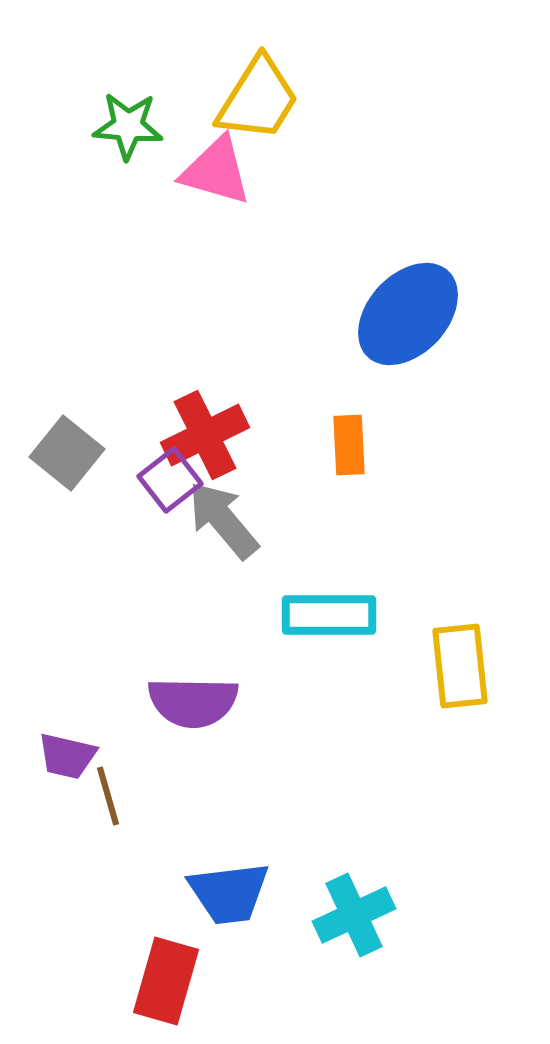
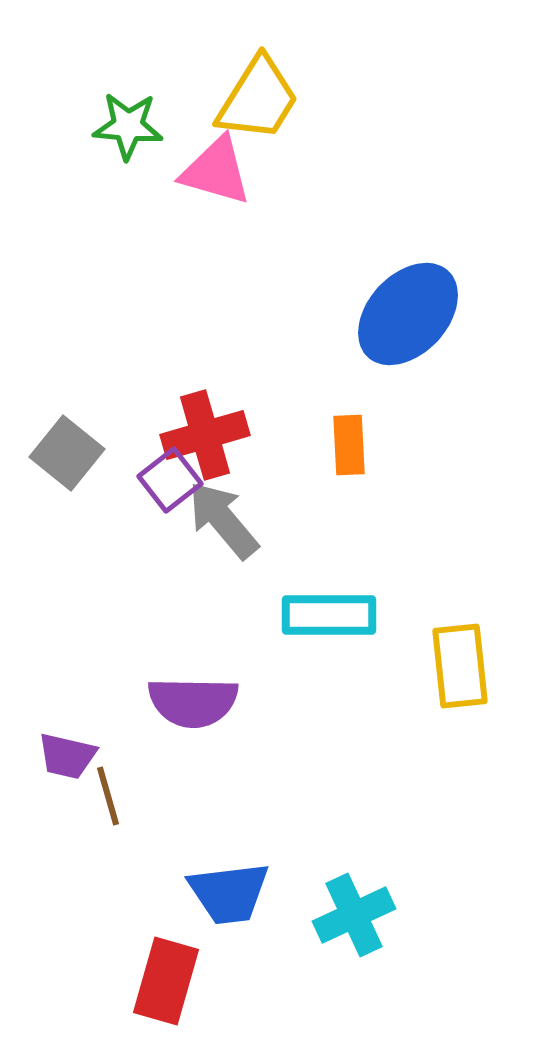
red cross: rotated 10 degrees clockwise
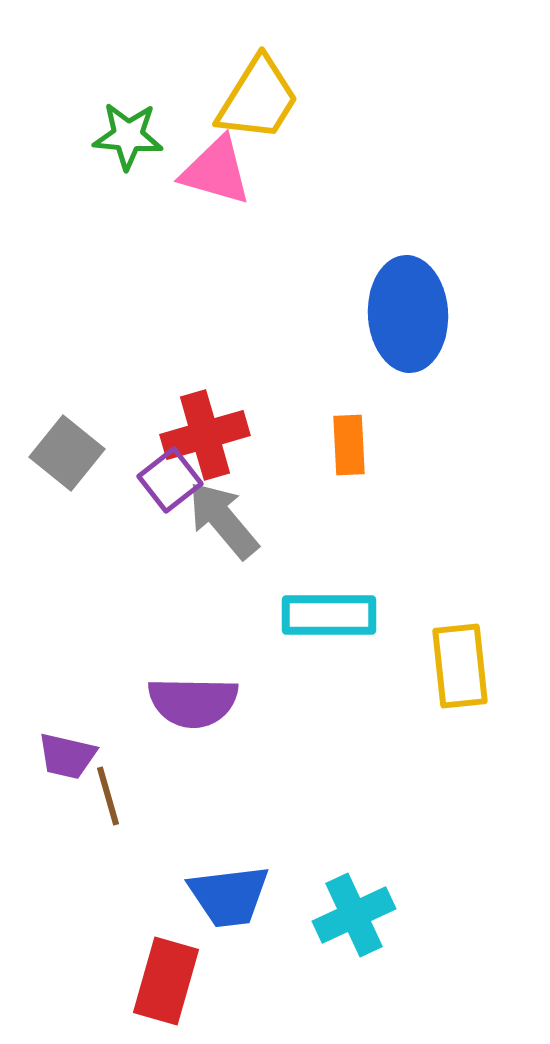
green star: moved 10 px down
blue ellipse: rotated 46 degrees counterclockwise
blue trapezoid: moved 3 px down
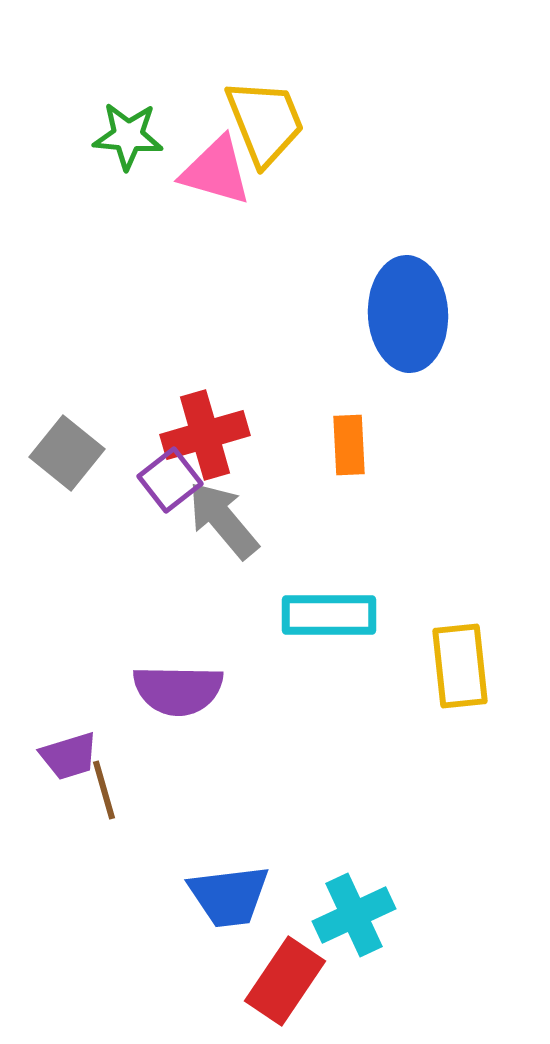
yellow trapezoid: moved 7 px right, 23 px down; rotated 54 degrees counterclockwise
purple semicircle: moved 15 px left, 12 px up
purple trapezoid: moved 2 px right; rotated 30 degrees counterclockwise
brown line: moved 4 px left, 6 px up
red rectangle: moved 119 px right; rotated 18 degrees clockwise
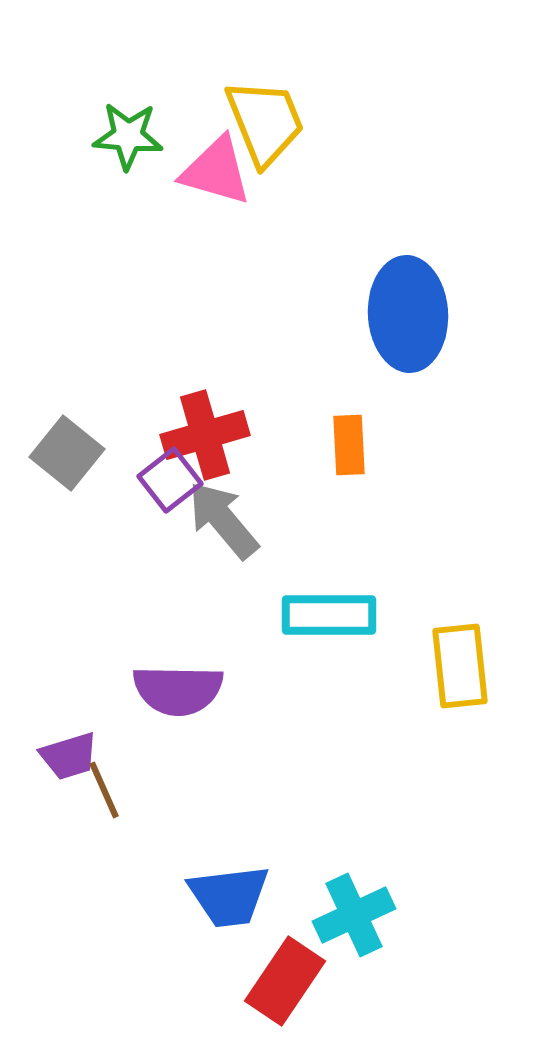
brown line: rotated 8 degrees counterclockwise
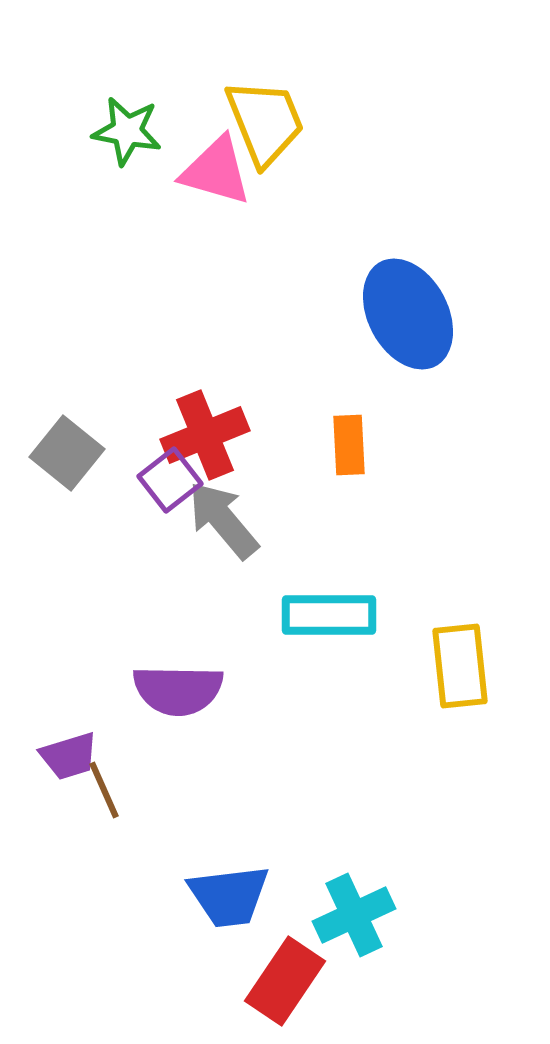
green star: moved 1 px left, 5 px up; rotated 6 degrees clockwise
blue ellipse: rotated 25 degrees counterclockwise
red cross: rotated 6 degrees counterclockwise
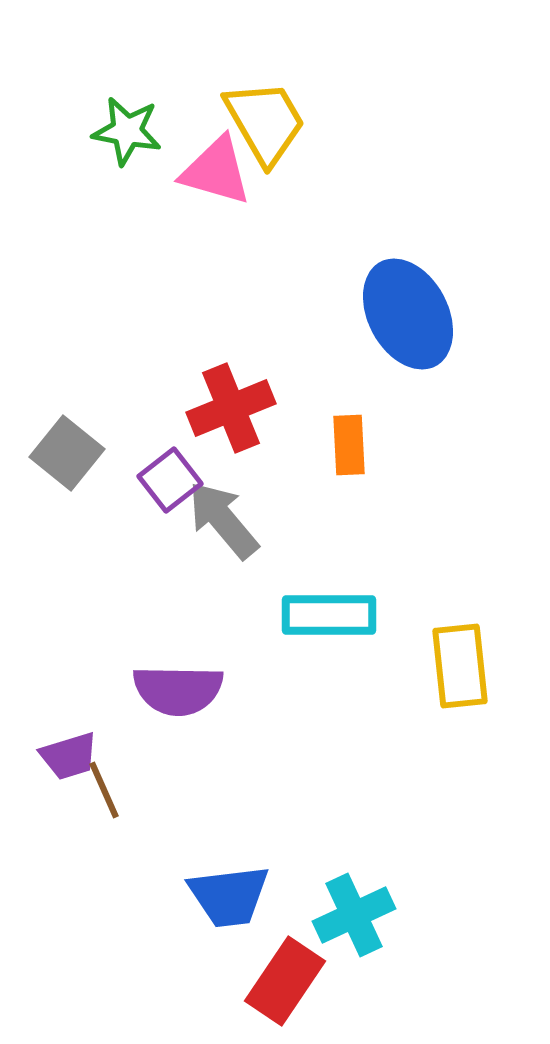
yellow trapezoid: rotated 8 degrees counterclockwise
red cross: moved 26 px right, 27 px up
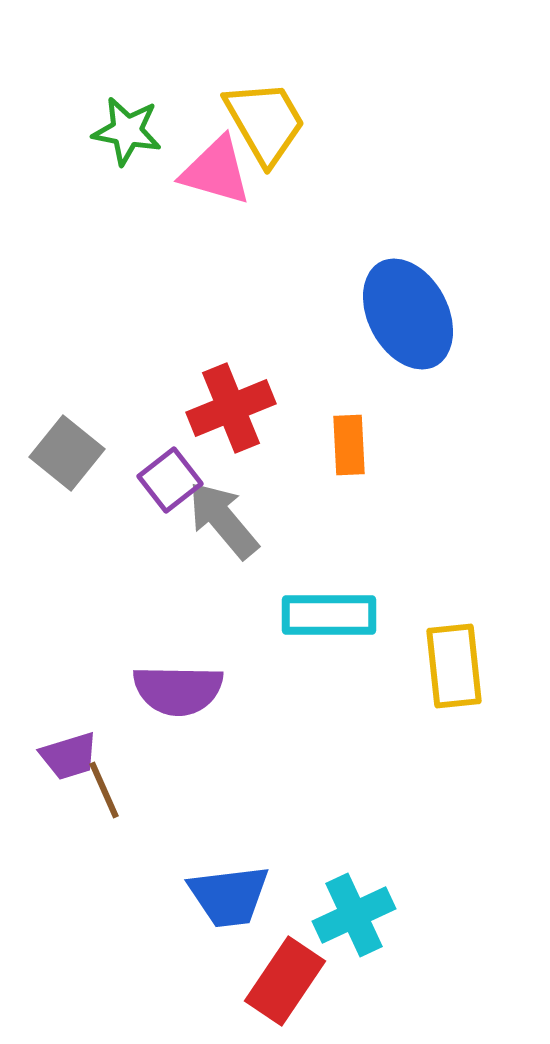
yellow rectangle: moved 6 px left
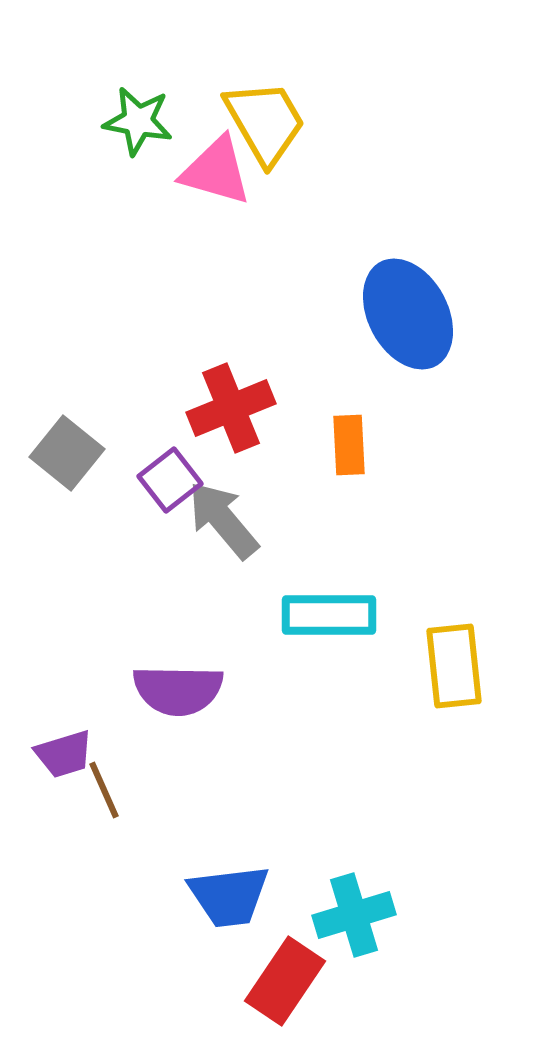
green star: moved 11 px right, 10 px up
purple trapezoid: moved 5 px left, 2 px up
cyan cross: rotated 8 degrees clockwise
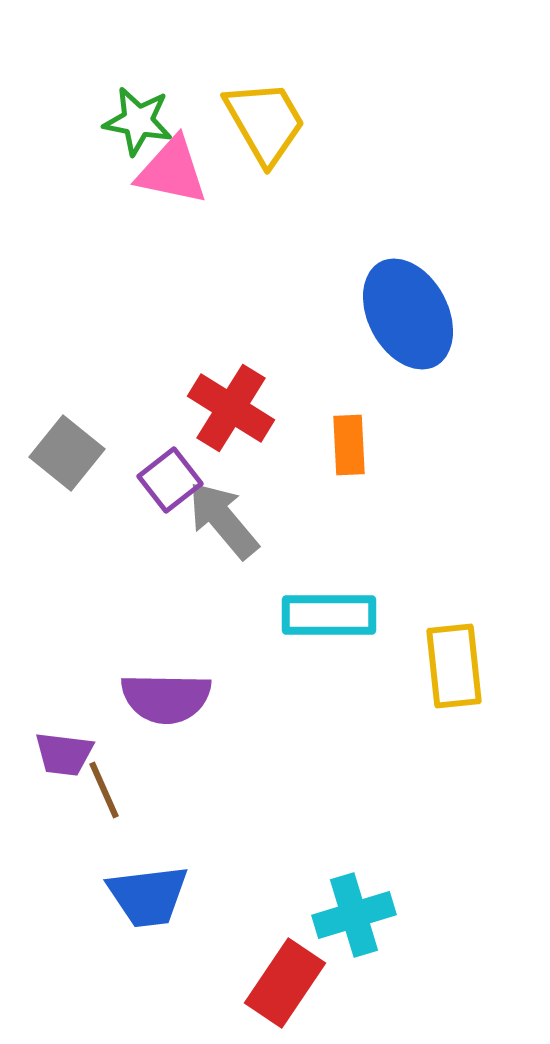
pink triangle: moved 44 px left; rotated 4 degrees counterclockwise
red cross: rotated 36 degrees counterclockwise
purple semicircle: moved 12 px left, 8 px down
purple trapezoid: rotated 24 degrees clockwise
blue trapezoid: moved 81 px left
red rectangle: moved 2 px down
